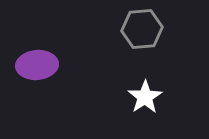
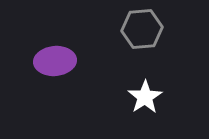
purple ellipse: moved 18 px right, 4 px up
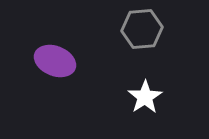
purple ellipse: rotated 27 degrees clockwise
